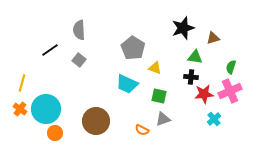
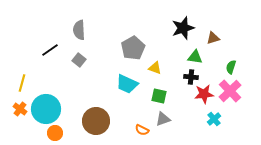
gray pentagon: rotated 10 degrees clockwise
pink cross: rotated 20 degrees counterclockwise
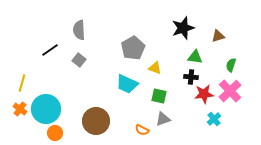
brown triangle: moved 5 px right, 2 px up
green semicircle: moved 2 px up
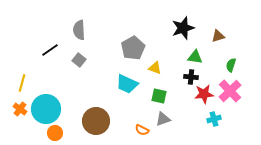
cyan cross: rotated 24 degrees clockwise
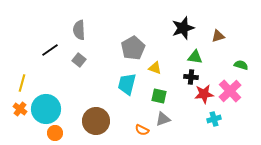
green semicircle: moved 10 px right; rotated 88 degrees clockwise
cyan trapezoid: rotated 80 degrees clockwise
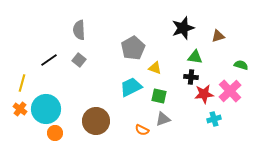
black line: moved 1 px left, 10 px down
cyan trapezoid: moved 4 px right, 3 px down; rotated 50 degrees clockwise
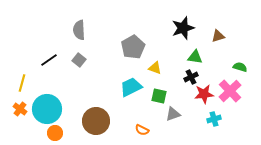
gray pentagon: moved 1 px up
green semicircle: moved 1 px left, 2 px down
black cross: rotated 32 degrees counterclockwise
cyan circle: moved 1 px right
gray triangle: moved 10 px right, 5 px up
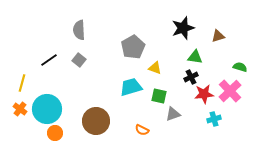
cyan trapezoid: rotated 10 degrees clockwise
